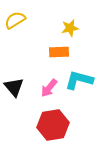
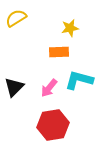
yellow semicircle: moved 1 px right, 2 px up
black triangle: rotated 25 degrees clockwise
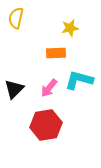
yellow semicircle: rotated 45 degrees counterclockwise
orange rectangle: moved 3 px left, 1 px down
black triangle: moved 2 px down
red hexagon: moved 7 px left
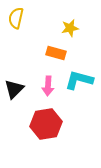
orange rectangle: rotated 18 degrees clockwise
pink arrow: moved 1 px left, 2 px up; rotated 36 degrees counterclockwise
red hexagon: moved 1 px up
